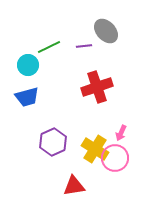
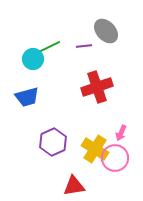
cyan circle: moved 5 px right, 6 px up
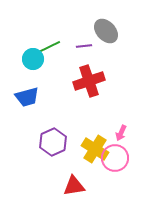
red cross: moved 8 px left, 6 px up
